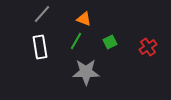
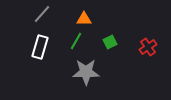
orange triangle: rotated 21 degrees counterclockwise
white rectangle: rotated 25 degrees clockwise
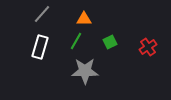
gray star: moved 1 px left, 1 px up
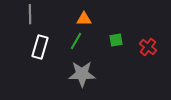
gray line: moved 12 px left; rotated 42 degrees counterclockwise
green square: moved 6 px right, 2 px up; rotated 16 degrees clockwise
red cross: rotated 18 degrees counterclockwise
gray star: moved 3 px left, 3 px down
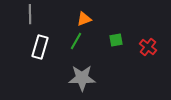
orange triangle: rotated 21 degrees counterclockwise
gray star: moved 4 px down
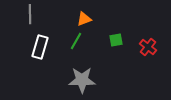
gray star: moved 2 px down
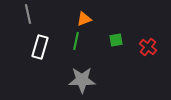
gray line: moved 2 px left; rotated 12 degrees counterclockwise
green line: rotated 18 degrees counterclockwise
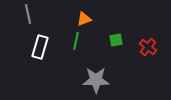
gray star: moved 14 px right
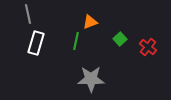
orange triangle: moved 6 px right, 3 px down
green square: moved 4 px right, 1 px up; rotated 32 degrees counterclockwise
white rectangle: moved 4 px left, 4 px up
gray star: moved 5 px left, 1 px up
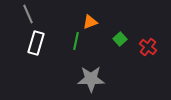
gray line: rotated 12 degrees counterclockwise
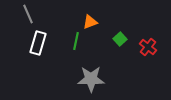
white rectangle: moved 2 px right
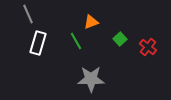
orange triangle: moved 1 px right
green line: rotated 42 degrees counterclockwise
